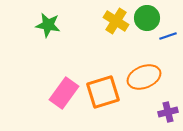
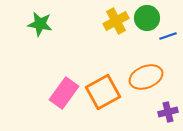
yellow cross: rotated 30 degrees clockwise
green star: moved 8 px left, 1 px up
orange ellipse: moved 2 px right
orange square: rotated 12 degrees counterclockwise
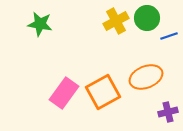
blue line: moved 1 px right
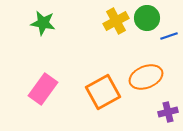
green star: moved 3 px right, 1 px up
pink rectangle: moved 21 px left, 4 px up
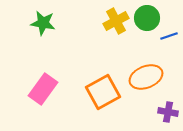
purple cross: rotated 24 degrees clockwise
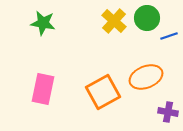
yellow cross: moved 2 px left; rotated 20 degrees counterclockwise
pink rectangle: rotated 24 degrees counterclockwise
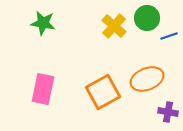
yellow cross: moved 5 px down
orange ellipse: moved 1 px right, 2 px down
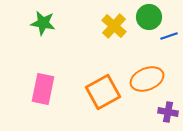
green circle: moved 2 px right, 1 px up
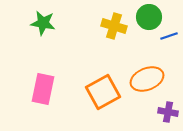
yellow cross: rotated 25 degrees counterclockwise
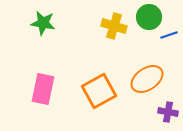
blue line: moved 1 px up
orange ellipse: rotated 12 degrees counterclockwise
orange square: moved 4 px left, 1 px up
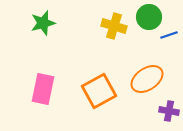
green star: rotated 25 degrees counterclockwise
purple cross: moved 1 px right, 1 px up
